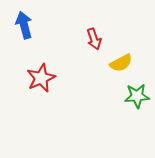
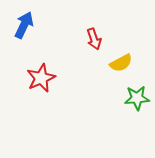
blue arrow: rotated 40 degrees clockwise
green star: moved 2 px down
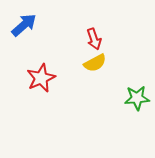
blue arrow: rotated 24 degrees clockwise
yellow semicircle: moved 26 px left
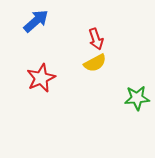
blue arrow: moved 12 px right, 4 px up
red arrow: moved 2 px right
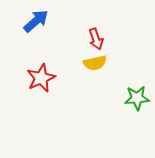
yellow semicircle: rotated 15 degrees clockwise
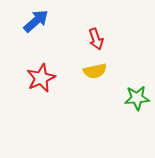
yellow semicircle: moved 8 px down
